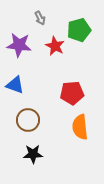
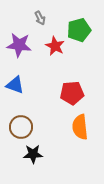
brown circle: moved 7 px left, 7 px down
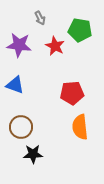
green pentagon: moved 1 px right; rotated 25 degrees clockwise
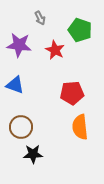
green pentagon: rotated 10 degrees clockwise
red star: moved 4 px down
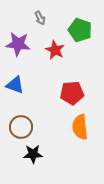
purple star: moved 1 px left, 1 px up
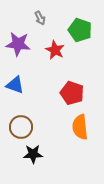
red pentagon: rotated 25 degrees clockwise
